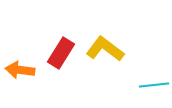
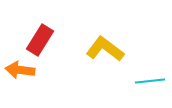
red rectangle: moved 21 px left, 13 px up
cyan line: moved 4 px left, 4 px up
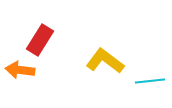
yellow L-shape: moved 12 px down
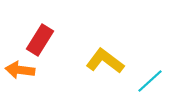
cyan line: rotated 36 degrees counterclockwise
